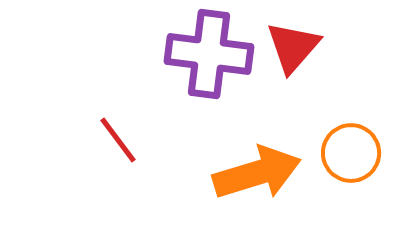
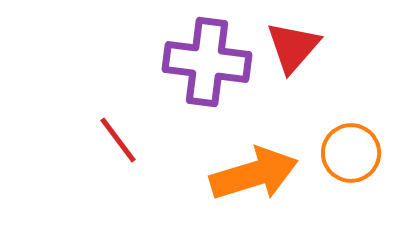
purple cross: moved 2 px left, 8 px down
orange arrow: moved 3 px left, 1 px down
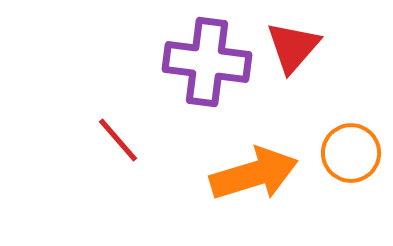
red line: rotated 4 degrees counterclockwise
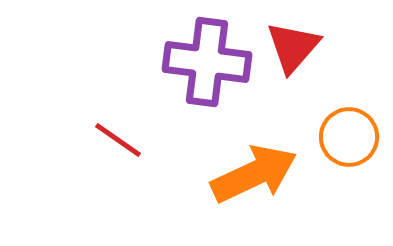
red line: rotated 14 degrees counterclockwise
orange circle: moved 2 px left, 16 px up
orange arrow: rotated 8 degrees counterclockwise
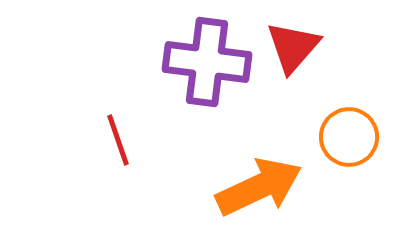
red line: rotated 36 degrees clockwise
orange arrow: moved 5 px right, 13 px down
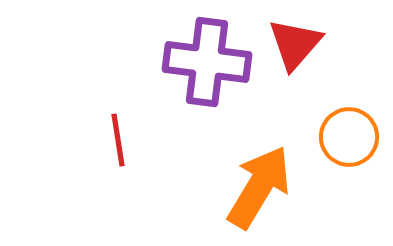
red triangle: moved 2 px right, 3 px up
red line: rotated 10 degrees clockwise
orange arrow: rotated 34 degrees counterclockwise
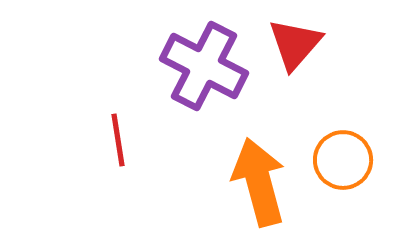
purple cross: moved 3 px left, 4 px down; rotated 20 degrees clockwise
orange circle: moved 6 px left, 23 px down
orange arrow: moved 5 px up; rotated 46 degrees counterclockwise
